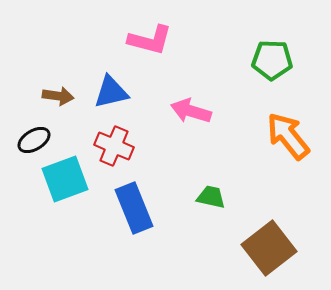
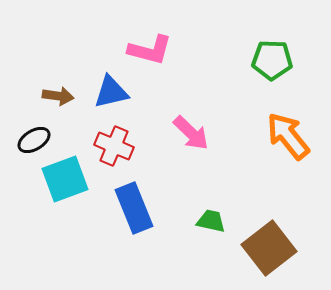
pink L-shape: moved 10 px down
pink arrow: moved 22 px down; rotated 153 degrees counterclockwise
green trapezoid: moved 24 px down
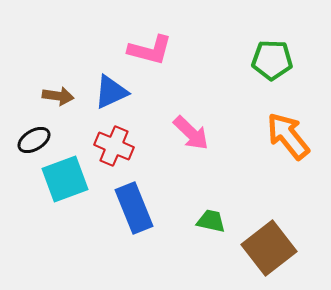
blue triangle: rotated 12 degrees counterclockwise
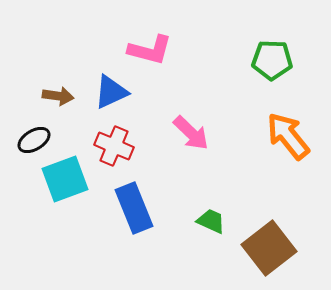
green trapezoid: rotated 12 degrees clockwise
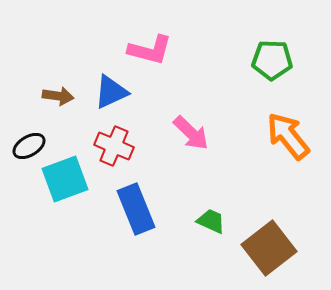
black ellipse: moved 5 px left, 6 px down
blue rectangle: moved 2 px right, 1 px down
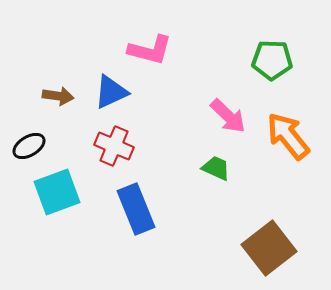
pink arrow: moved 37 px right, 17 px up
cyan square: moved 8 px left, 13 px down
green trapezoid: moved 5 px right, 53 px up
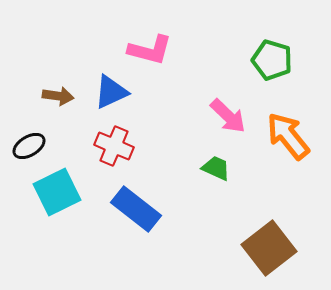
green pentagon: rotated 15 degrees clockwise
cyan square: rotated 6 degrees counterclockwise
blue rectangle: rotated 30 degrees counterclockwise
